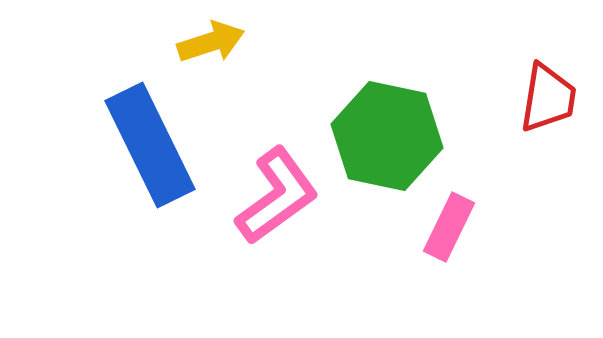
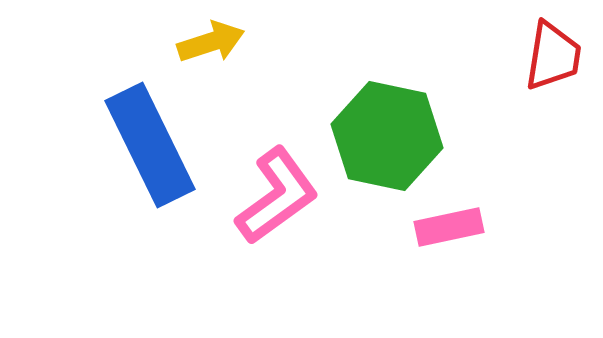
red trapezoid: moved 5 px right, 42 px up
pink rectangle: rotated 52 degrees clockwise
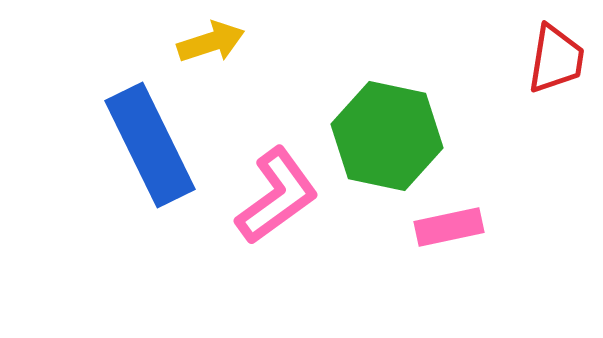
red trapezoid: moved 3 px right, 3 px down
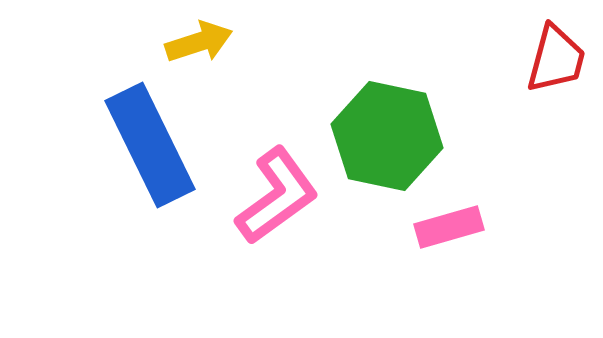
yellow arrow: moved 12 px left
red trapezoid: rotated 6 degrees clockwise
pink rectangle: rotated 4 degrees counterclockwise
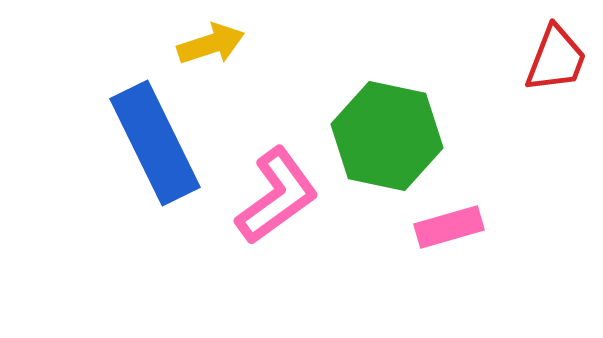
yellow arrow: moved 12 px right, 2 px down
red trapezoid: rotated 6 degrees clockwise
blue rectangle: moved 5 px right, 2 px up
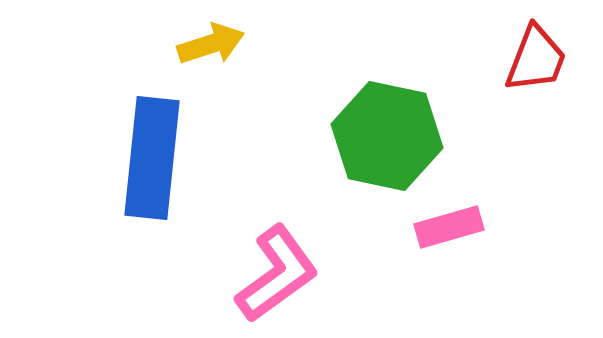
red trapezoid: moved 20 px left
blue rectangle: moved 3 px left, 15 px down; rotated 32 degrees clockwise
pink L-shape: moved 78 px down
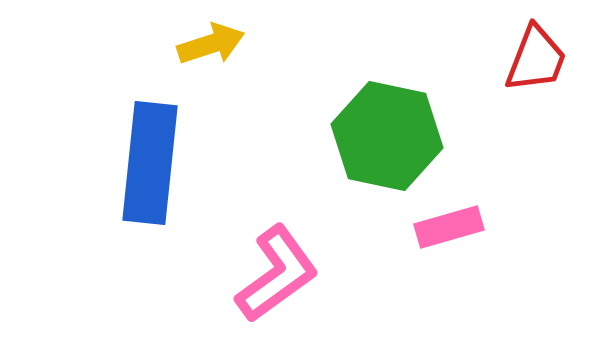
blue rectangle: moved 2 px left, 5 px down
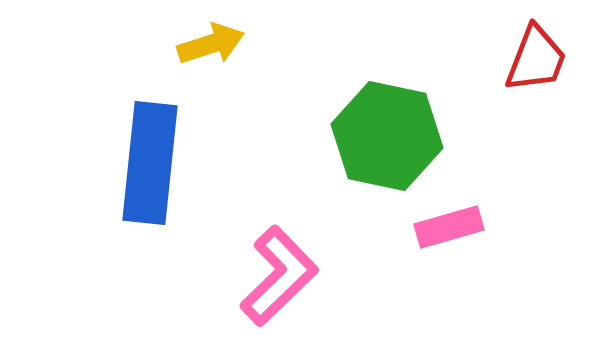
pink L-shape: moved 2 px right, 2 px down; rotated 8 degrees counterclockwise
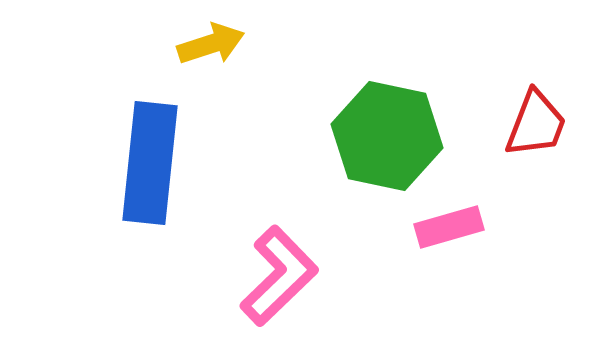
red trapezoid: moved 65 px down
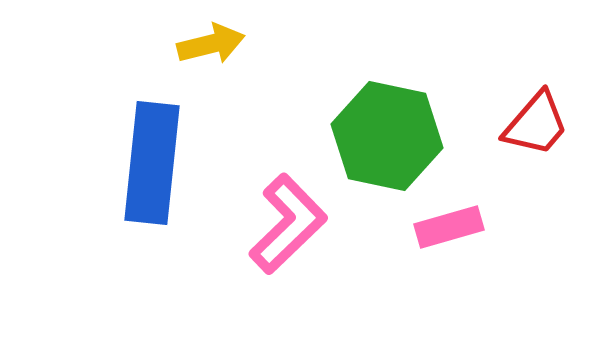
yellow arrow: rotated 4 degrees clockwise
red trapezoid: rotated 20 degrees clockwise
blue rectangle: moved 2 px right
pink L-shape: moved 9 px right, 52 px up
